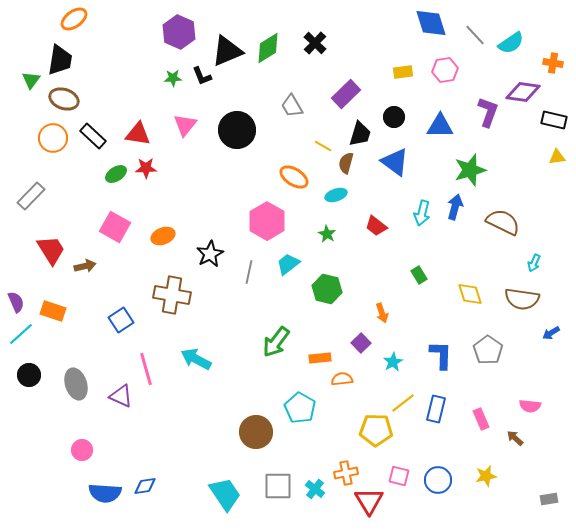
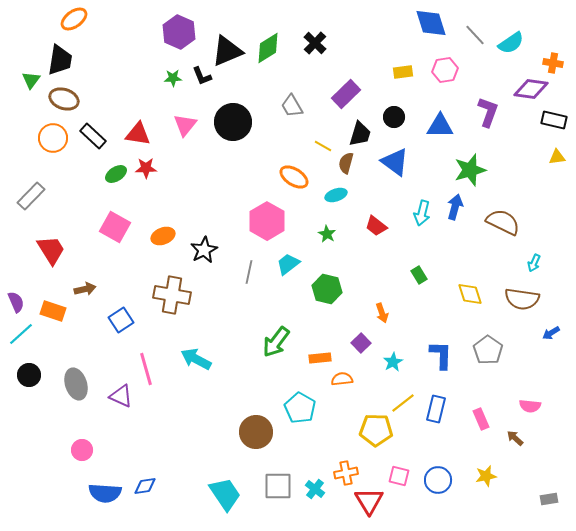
purple diamond at (523, 92): moved 8 px right, 3 px up
black circle at (237, 130): moved 4 px left, 8 px up
black star at (210, 254): moved 6 px left, 4 px up
brown arrow at (85, 266): moved 23 px down
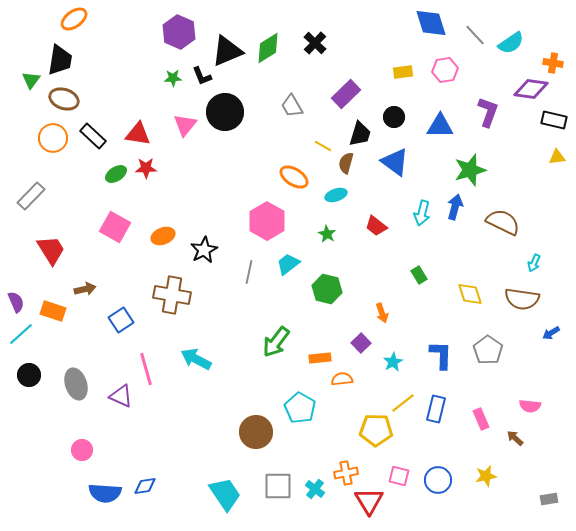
black circle at (233, 122): moved 8 px left, 10 px up
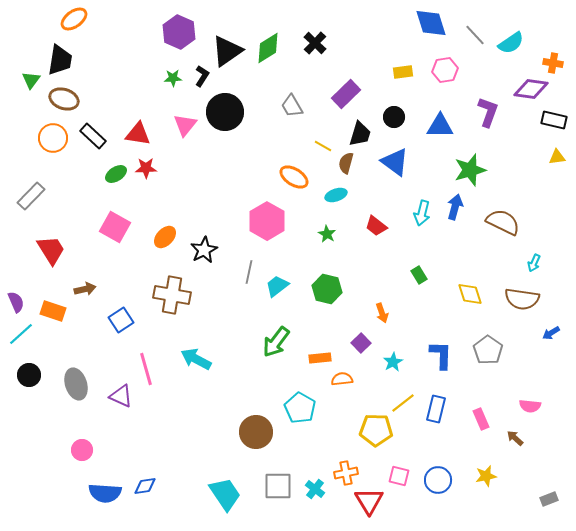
black triangle at (227, 51): rotated 12 degrees counterclockwise
black L-shape at (202, 76): rotated 125 degrees counterclockwise
orange ellipse at (163, 236): moved 2 px right, 1 px down; rotated 25 degrees counterclockwise
cyan trapezoid at (288, 264): moved 11 px left, 22 px down
gray rectangle at (549, 499): rotated 12 degrees counterclockwise
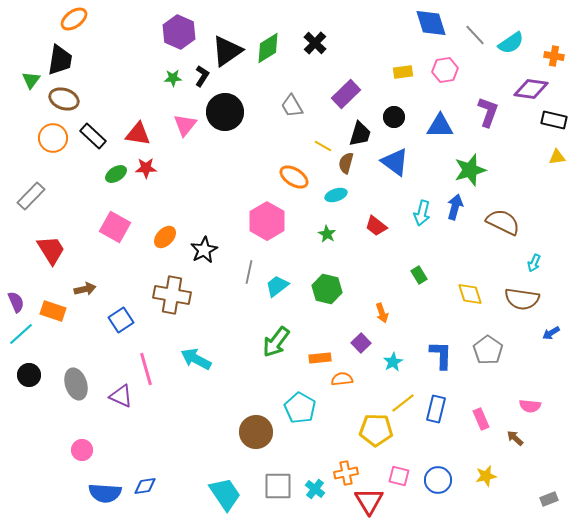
orange cross at (553, 63): moved 1 px right, 7 px up
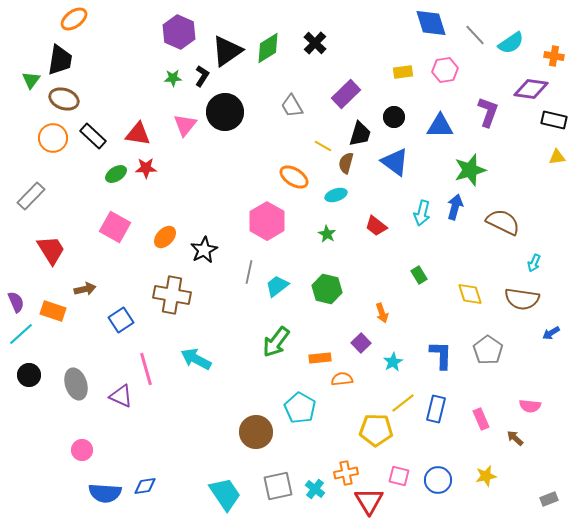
gray square at (278, 486): rotated 12 degrees counterclockwise
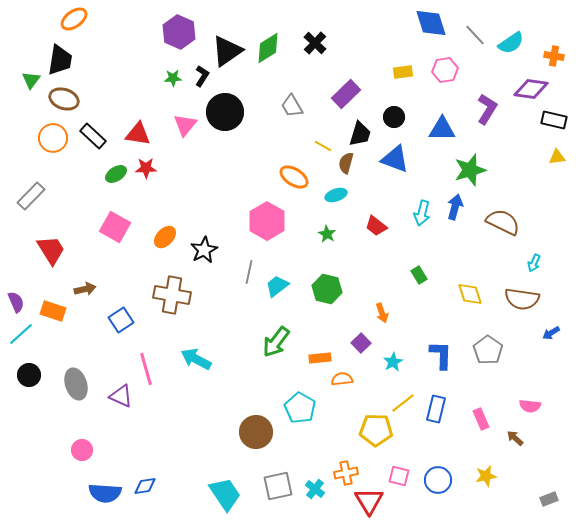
purple L-shape at (488, 112): moved 1 px left, 3 px up; rotated 12 degrees clockwise
blue triangle at (440, 126): moved 2 px right, 3 px down
blue triangle at (395, 162): moved 3 px up; rotated 16 degrees counterclockwise
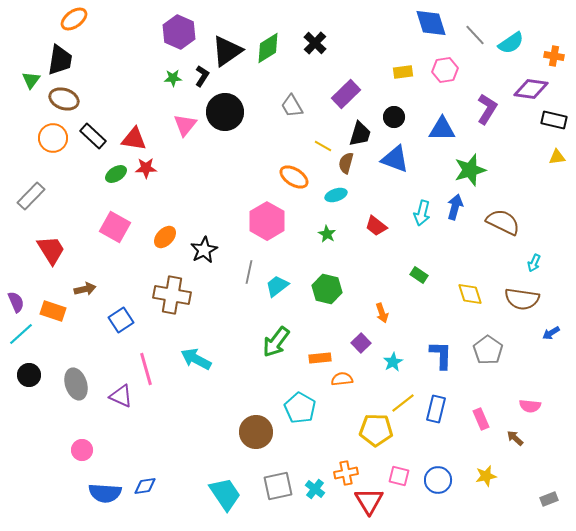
red triangle at (138, 134): moved 4 px left, 5 px down
green rectangle at (419, 275): rotated 24 degrees counterclockwise
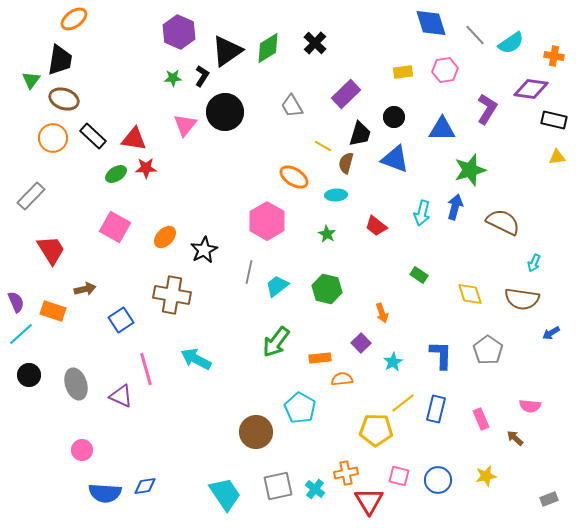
cyan ellipse at (336, 195): rotated 15 degrees clockwise
